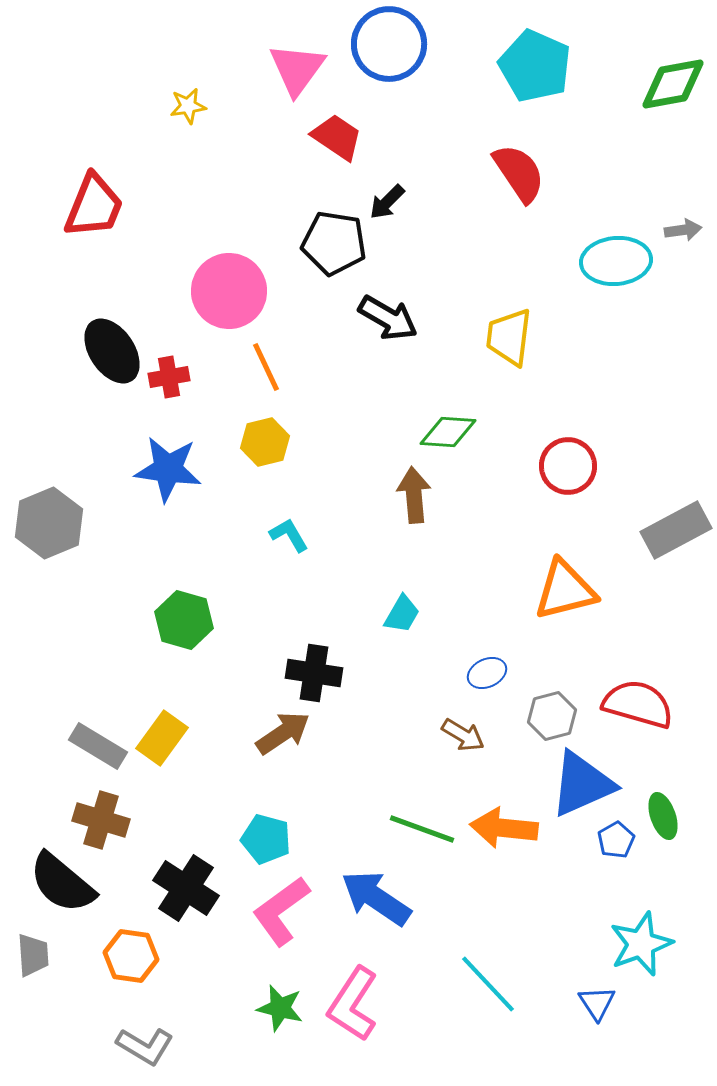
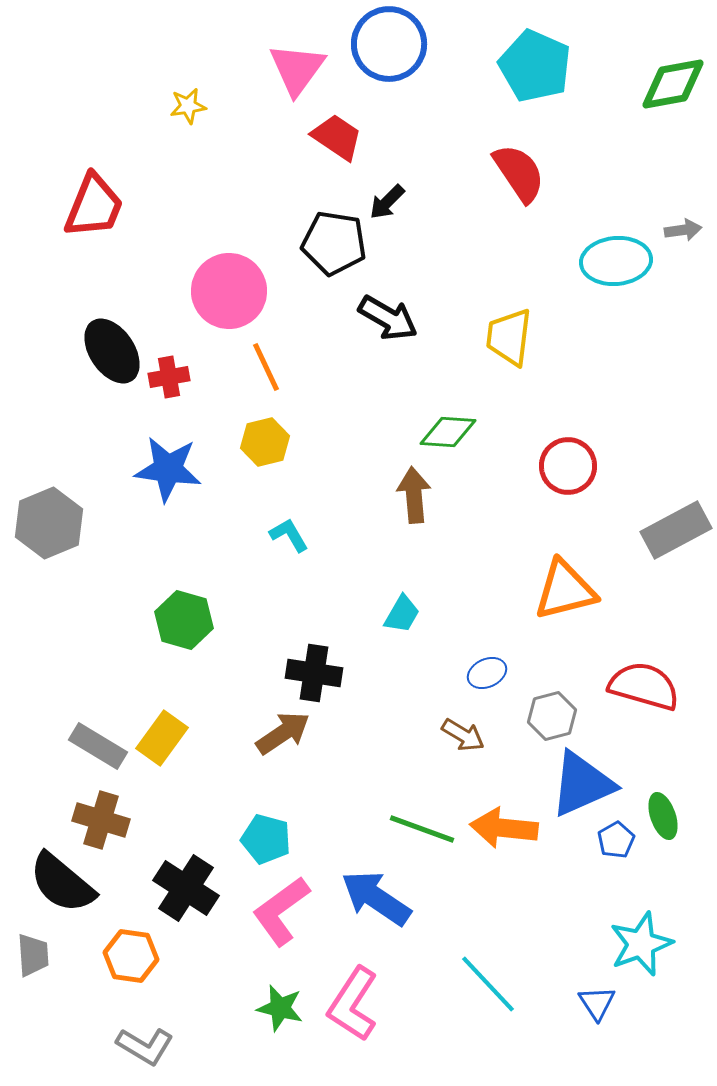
red semicircle at (638, 704): moved 6 px right, 18 px up
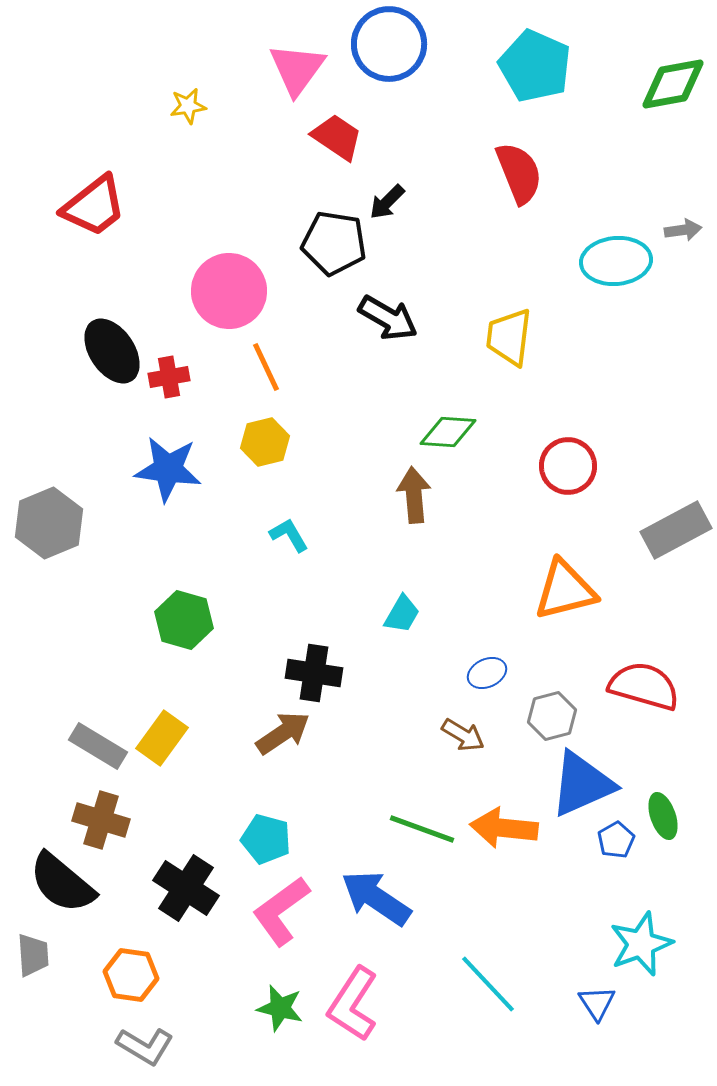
red semicircle at (519, 173): rotated 12 degrees clockwise
red trapezoid at (94, 206): rotated 30 degrees clockwise
orange hexagon at (131, 956): moved 19 px down
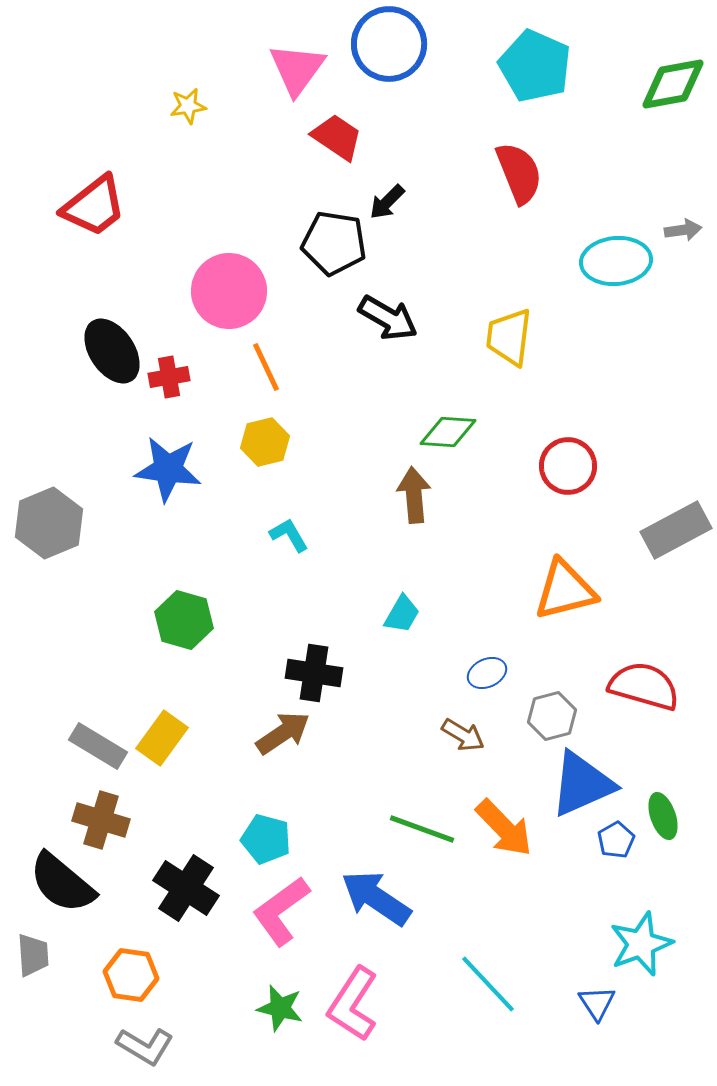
orange arrow at (504, 828): rotated 140 degrees counterclockwise
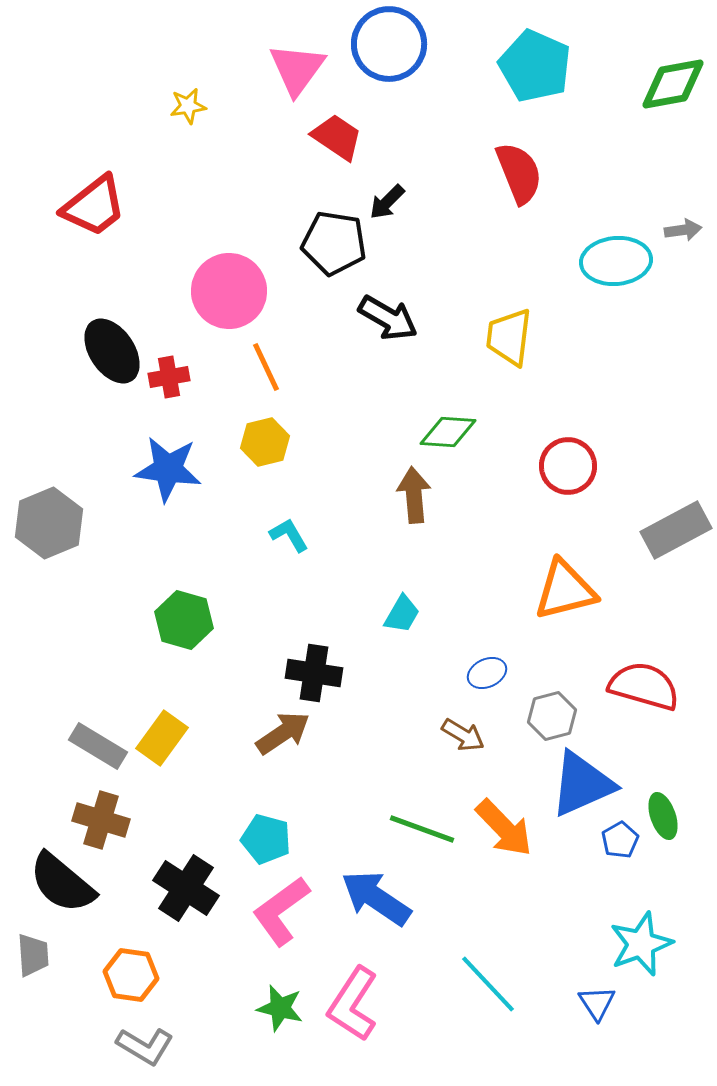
blue pentagon at (616, 840): moved 4 px right
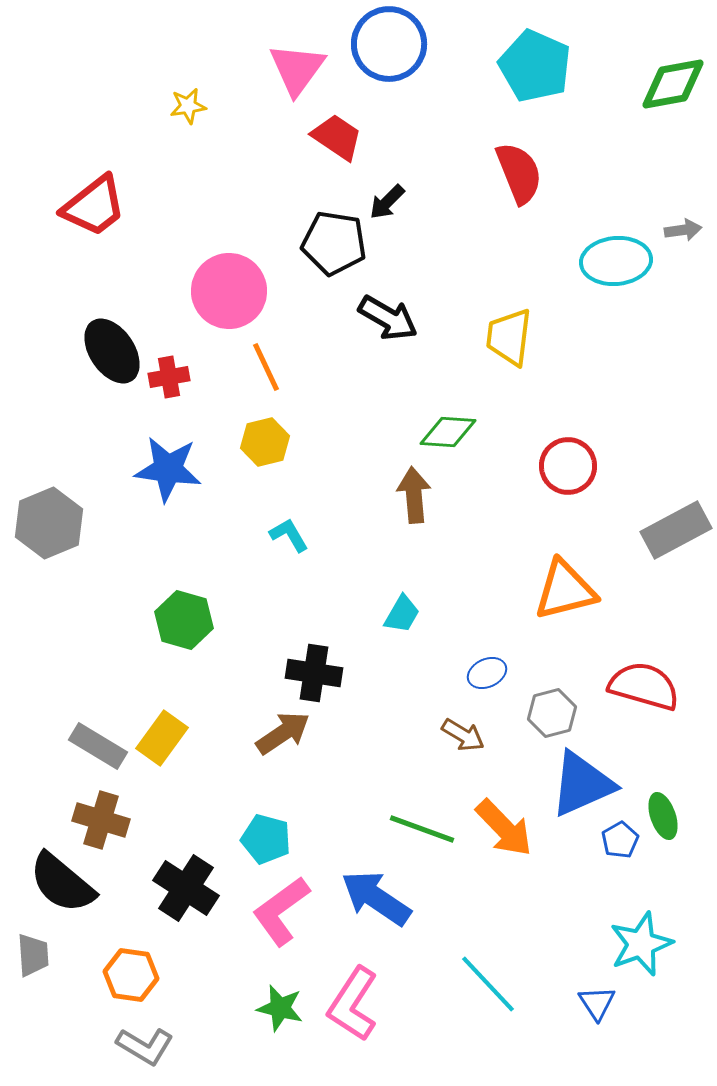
gray hexagon at (552, 716): moved 3 px up
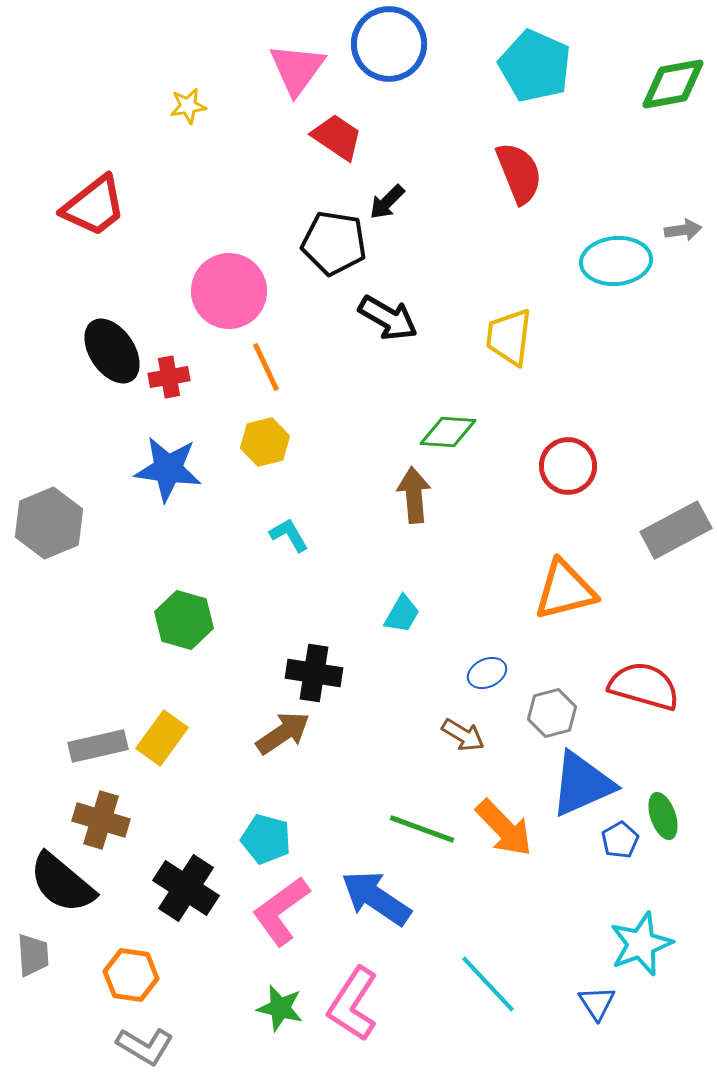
gray rectangle at (98, 746): rotated 44 degrees counterclockwise
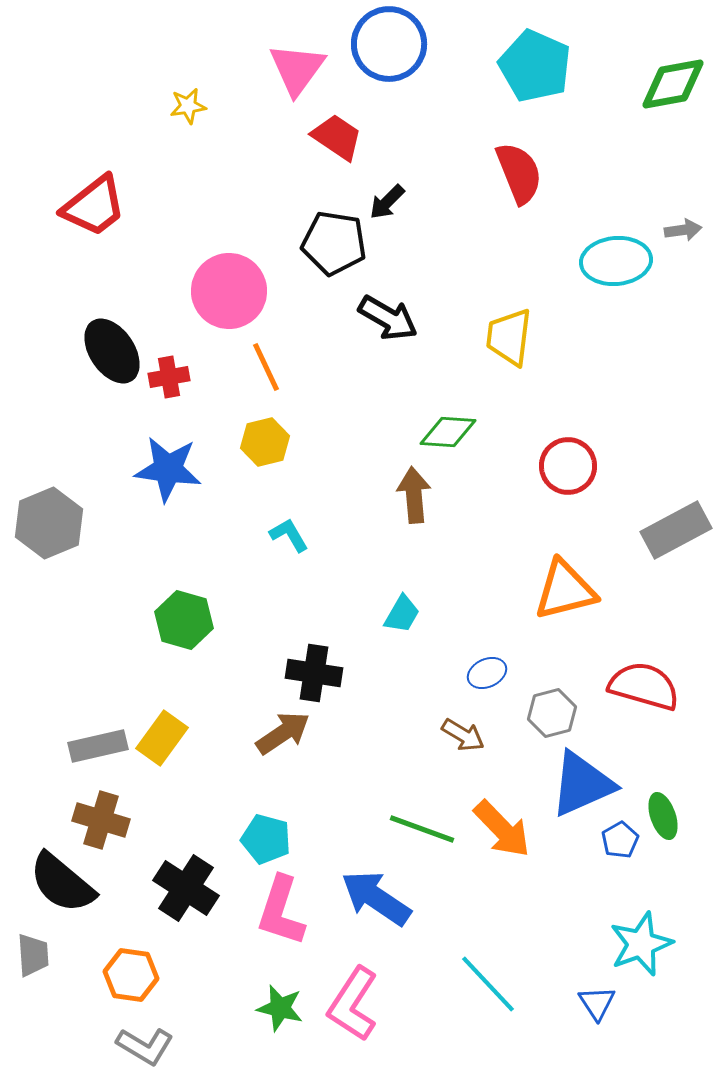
orange arrow at (504, 828): moved 2 px left, 1 px down
pink L-shape at (281, 911): rotated 36 degrees counterclockwise
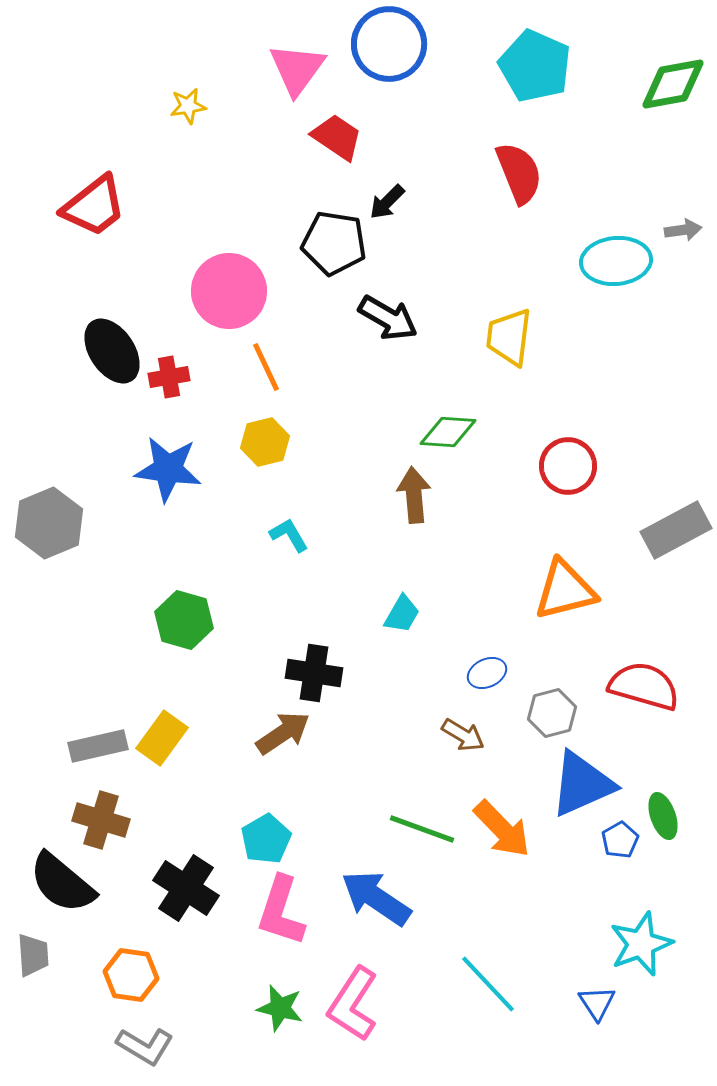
cyan pentagon at (266, 839): rotated 27 degrees clockwise
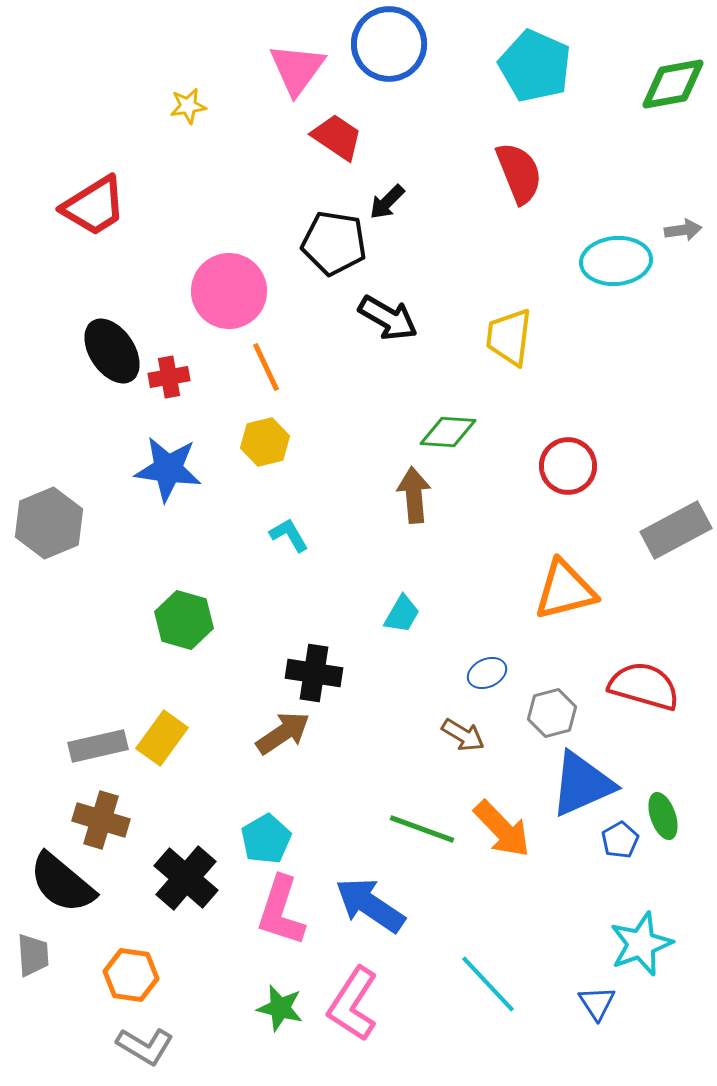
red trapezoid at (94, 206): rotated 6 degrees clockwise
black cross at (186, 888): moved 10 px up; rotated 8 degrees clockwise
blue arrow at (376, 898): moved 6 px left, 7 px down
